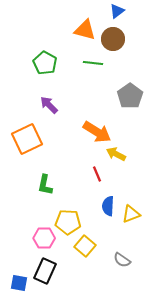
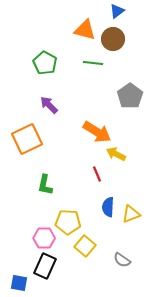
blue semicircle: moved 1 px down
black rectangle: moved 5 px up
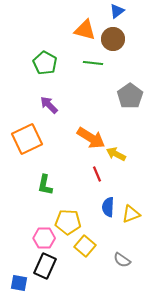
orange arrow: moved 6 px left, 6 px down
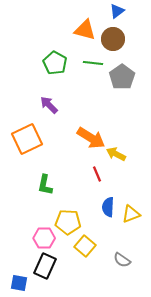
green pentagon: moved 10 px right
gray pentagon: moved 8 px left, 19 px up
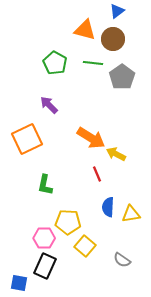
yellow triangle: rotated 12 degrees clockwise
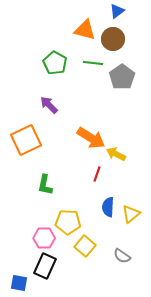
orange square: moved 1 px left, 1 px down
red line: rotated 42 degrees clockwise
yellow triangle: rotated 30 degrees counterclockwise
gray semicircle: moved 4 px up
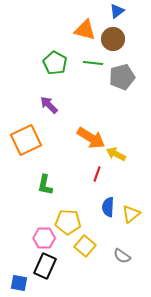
gray pentagon: rotated 20 degrees clockwise
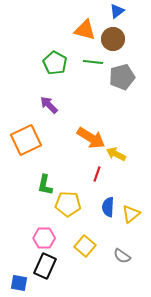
green line: moved 1 px up
yellow pentagon: moved 18 px up
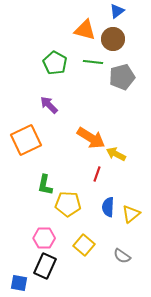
yellow square: moved 1 px left, 1 px up
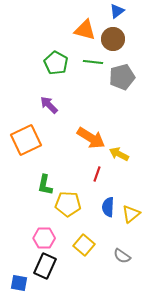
green pentagon: moved 1 px right
yellow arrow: moved 3 px right
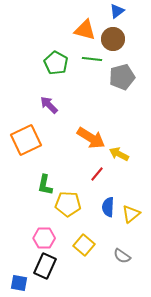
green line: moved 1 px left, 3 px up
red line: rotated 21 degrees clockwise
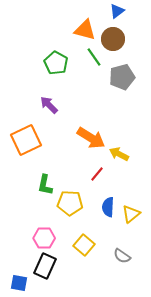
green line: moved 2 px right, 2 px up; rotated 48 degrees clockwise
yellow pentagon: moved 2 px right, 1 px up
